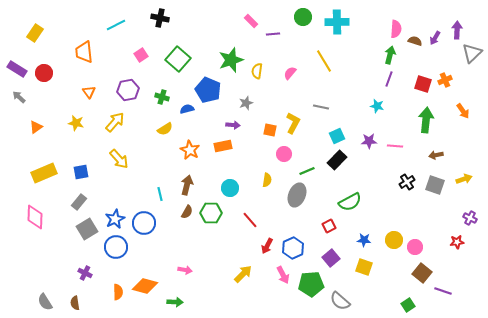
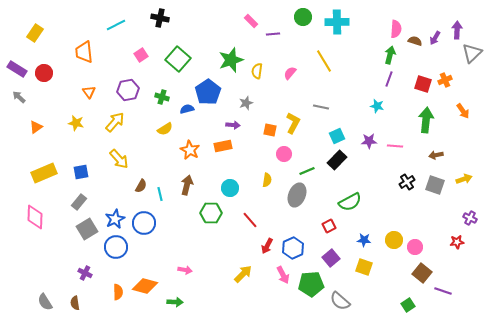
blue pentagon at (208, 90): moved 2 px down; rotated 15 degrees clockwise
brown semicircle at (187, 212): moved 46 px left, 26 px up
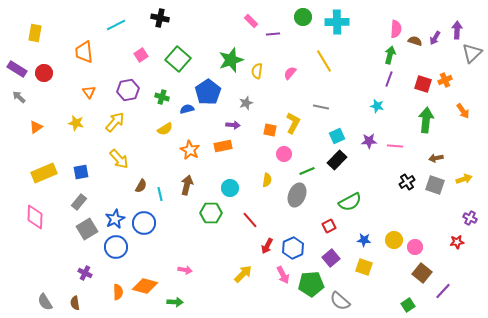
yellow rectangle at (35, 33): rotated 24 degrees counterclockwise
brown arrow at (436, 155): moved 3 px down
purple line at (443, 291): rotated 66 degrees counterclockwise
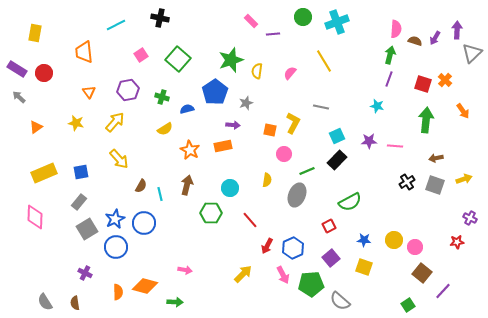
cyan cross at (337, 22): rotated 20 degrees counterclockwise
orange cross at (445, 80): rotated 24 degrees counterclockwise
blue pentagon at (208, 92): moved 7 px right
